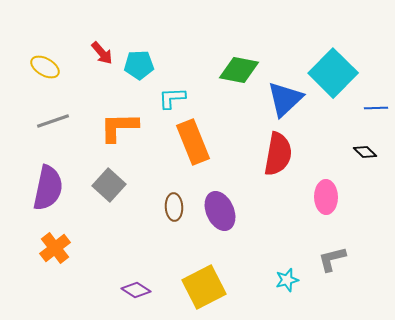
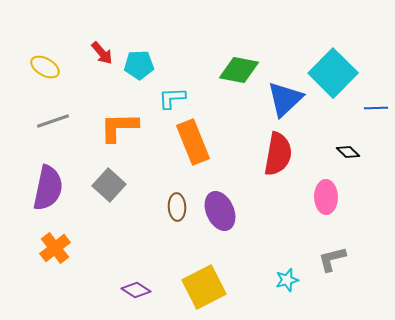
black diamond: moved 17 px left
brown ellipse: moved 3 px right
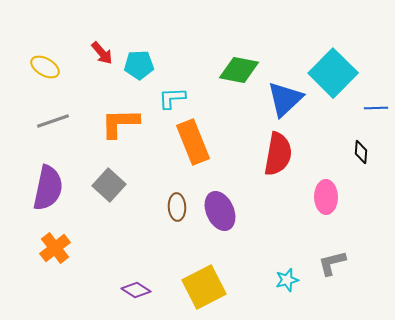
orange L-shape: moved 1 px right, 4 px up
black diamond: moved 13 px right; rotated 50 degrees clockwise
gray L-shape: moved 4 px down
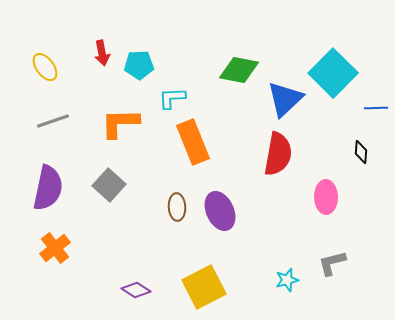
red arrow: rotated 30 degrees clockwise
yellow ellipse: rotated 24 degrees clockwise
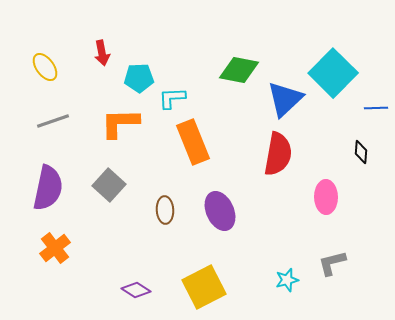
cyan pentagon: moved 13 px down
brown ellipse: moved 12 px left, 3 px down
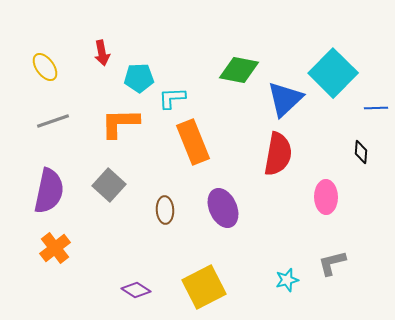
purple semicircle: moved 1 px right, 3 px down
purple ellipse: moved 3 px right, 3 px up
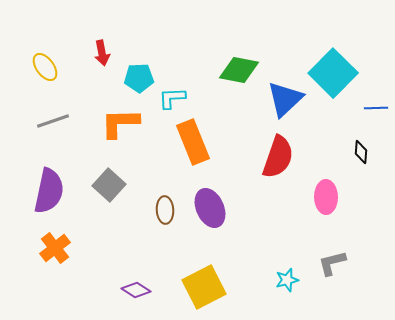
red semicircle: moved 3 px down; rotated 9 degrees clockwise
purple ellipse: moved 13 px left
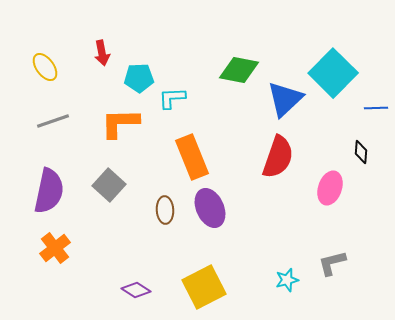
orange rectangle: moved 1 px left, 15 px down
pink ellipse: moved 4 px right, 9 px up; rotated 20 degrees clockwise
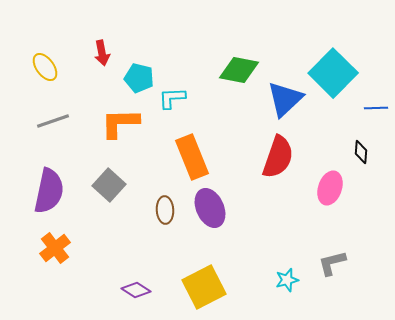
cyan pentagon: rotated 16 degrees clockwise
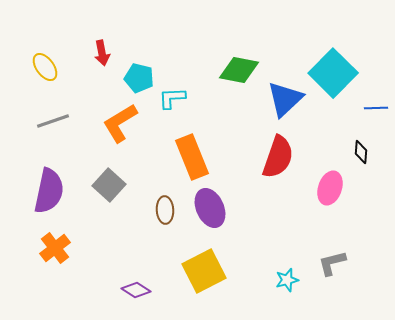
orange L-shape: rotated 30 degrees counterclockwise
yellow square: moved 16 px up
